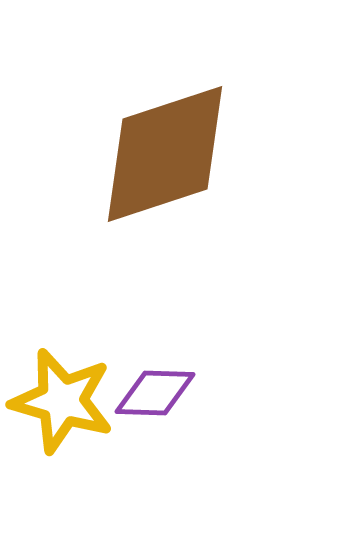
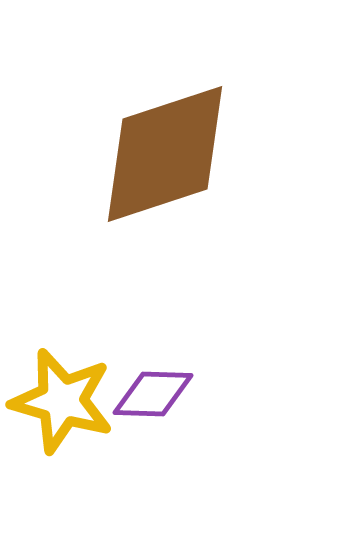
purple diamond: moved 2 px left, 1 px down
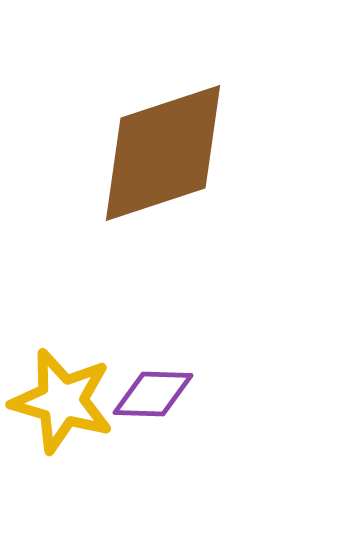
brown diamond: moved 2 px left, 1 px up
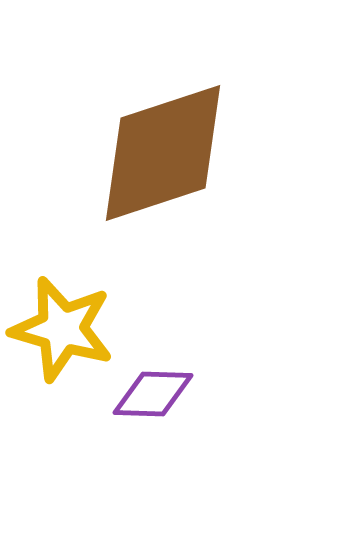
yellow star: moved 72 px up
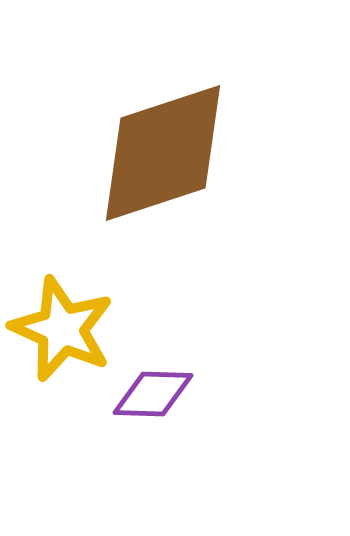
yellow star: rotated 8 degrees clockwise
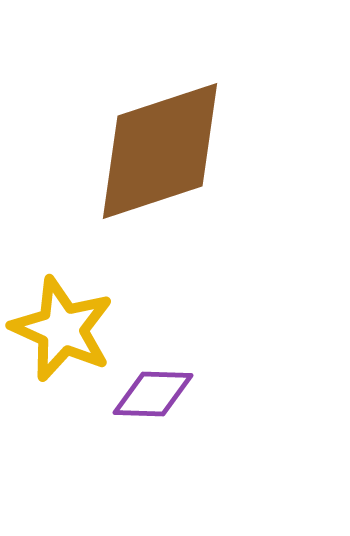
brown diamond: moved 3 px left, 2 px up
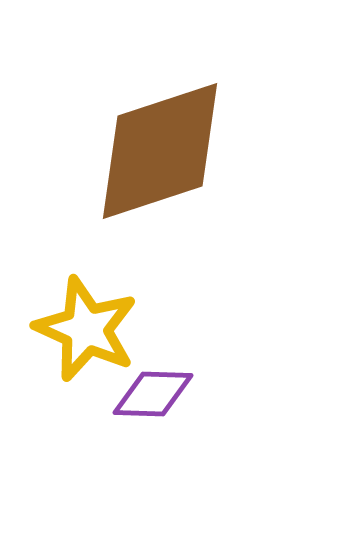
yellow star: moved 24 px right
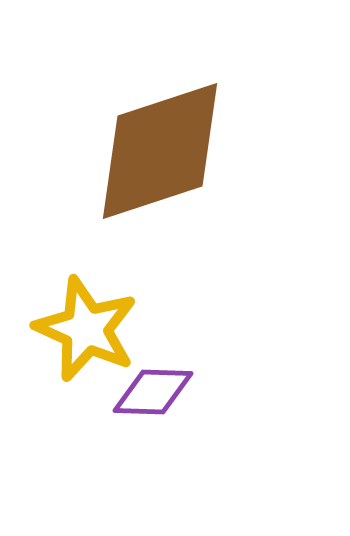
purple diamond: moved 2 px up
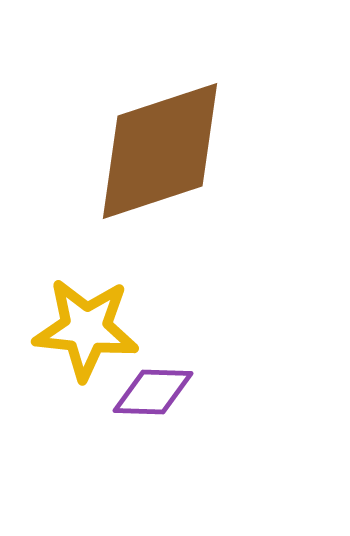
yellow star: rotated 18 degrees counterclockwise
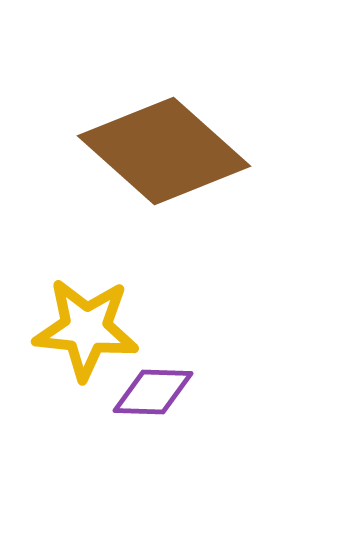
brown diamond: moved 4 px right; rotated 60 degrees clockwise
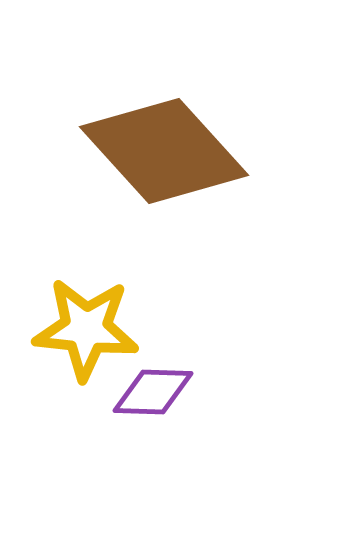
brown diamond: rotated 6 degrees clockwise
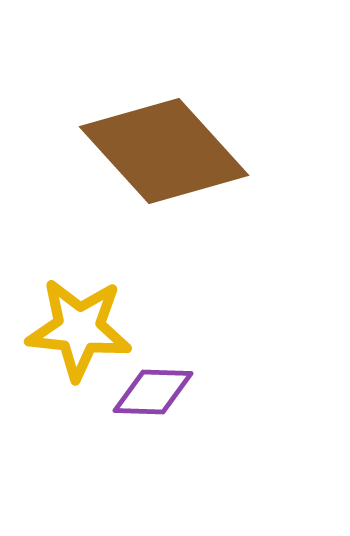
yellow star: moved 7 px left
